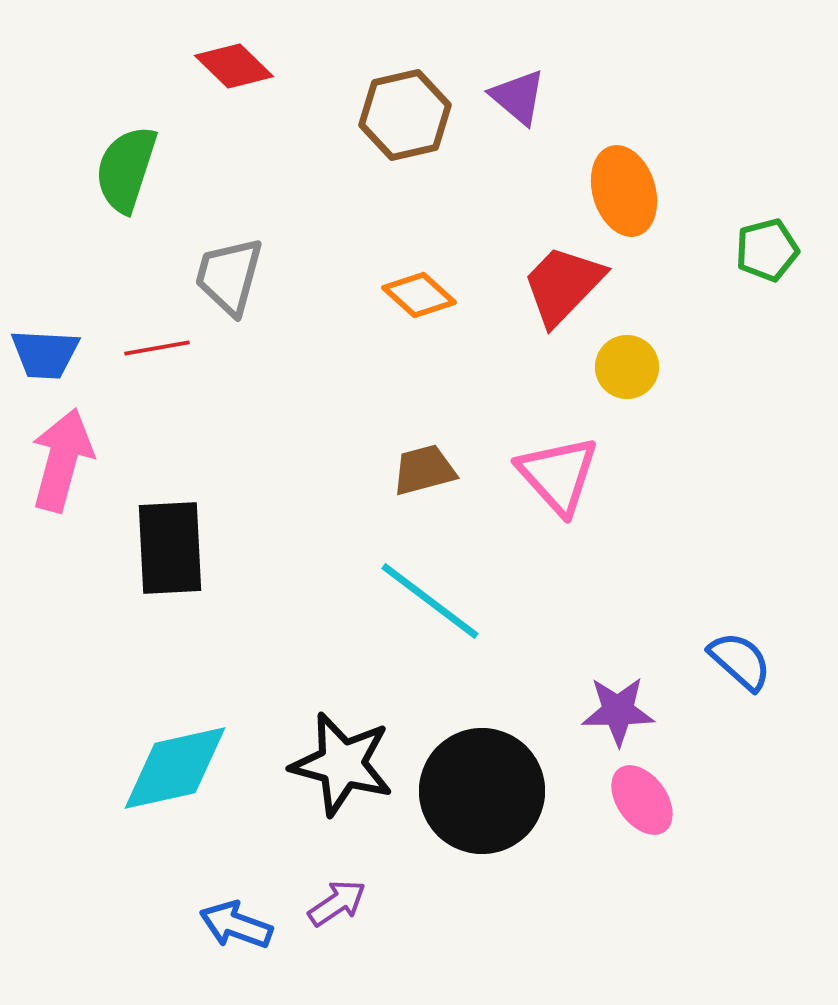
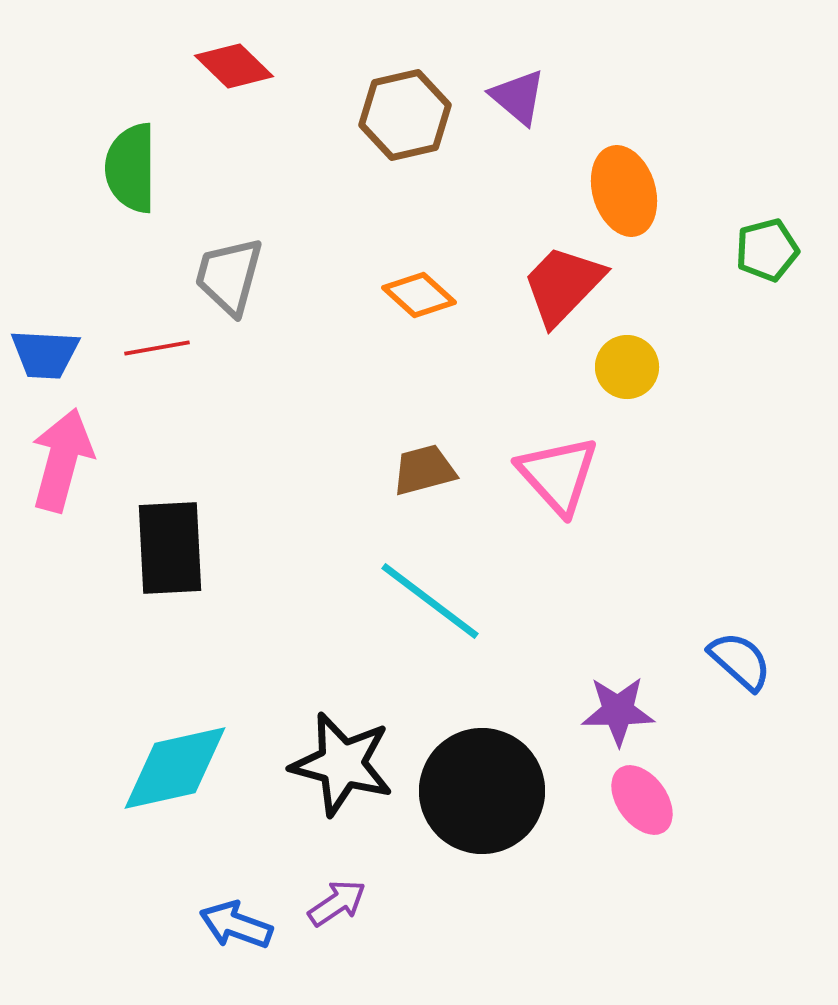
green semicircle: moved 5 px right, 1 px up; rotated 18 degrees counterclockwise
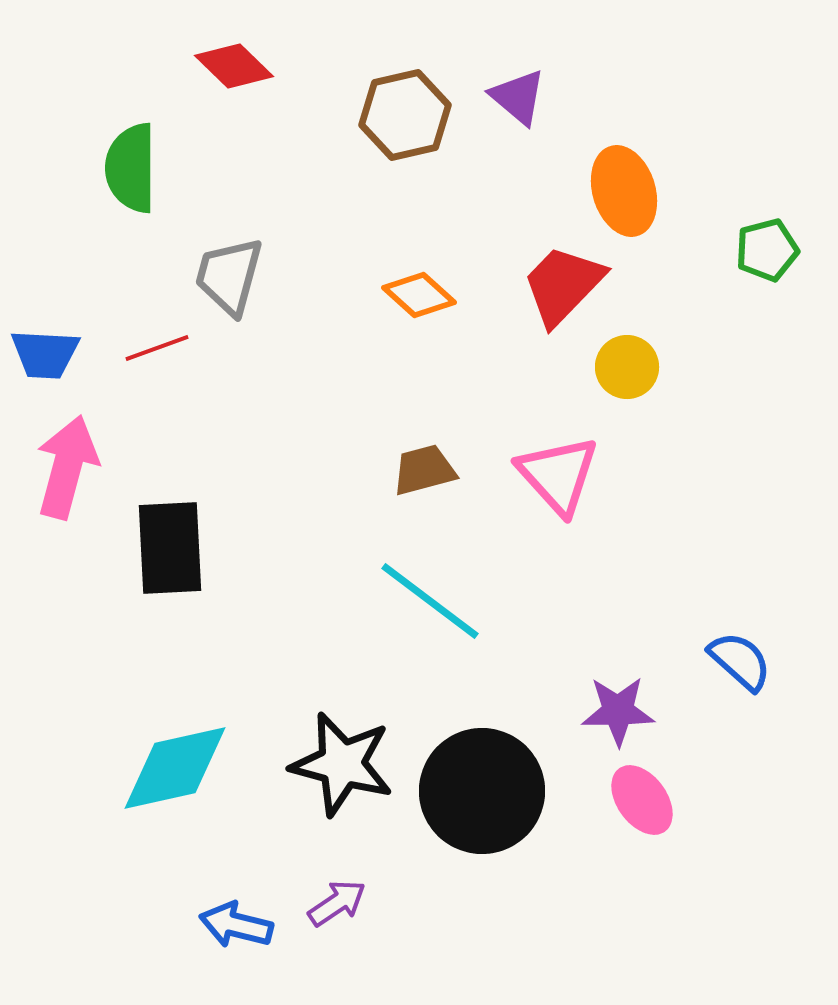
red line: rotated 10 degrees counterclockwise
pink arrow: moved 5 px right, 7 px down
blue arrow: rotated 6 degrees counterclockwise
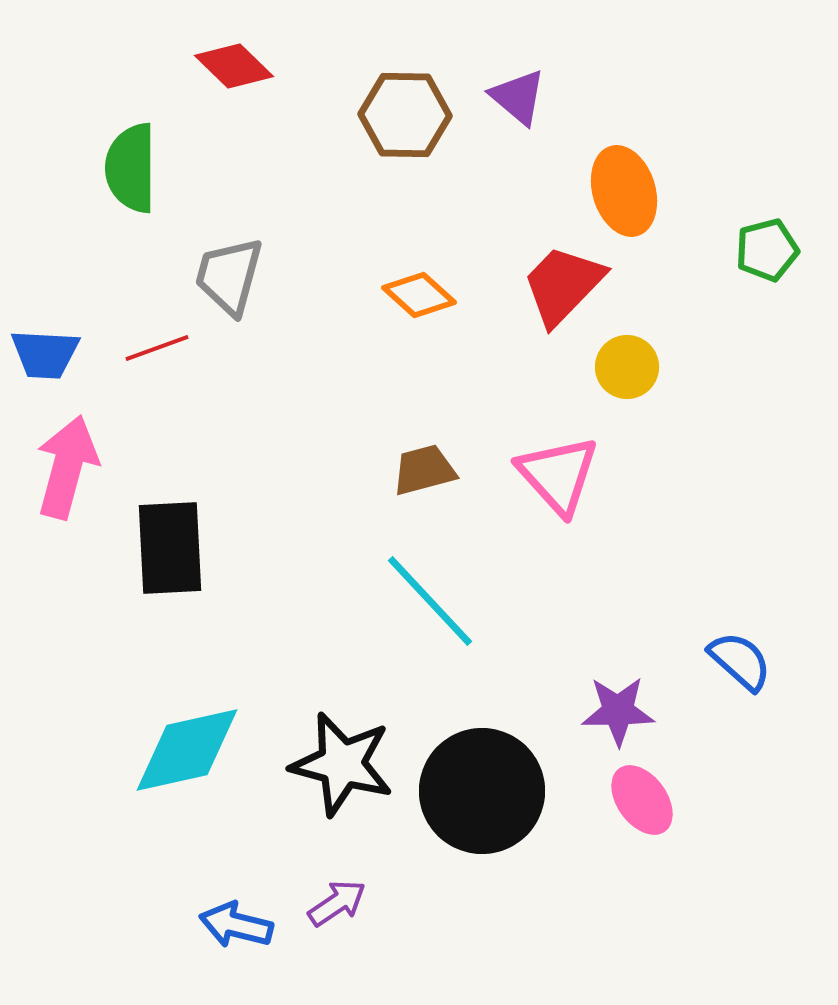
brown hexagon: rotated 14 degrees clockwise
cyan line: rotated 10 degrees clockwise
cyan diamond: moved 12 px right, 18 px up
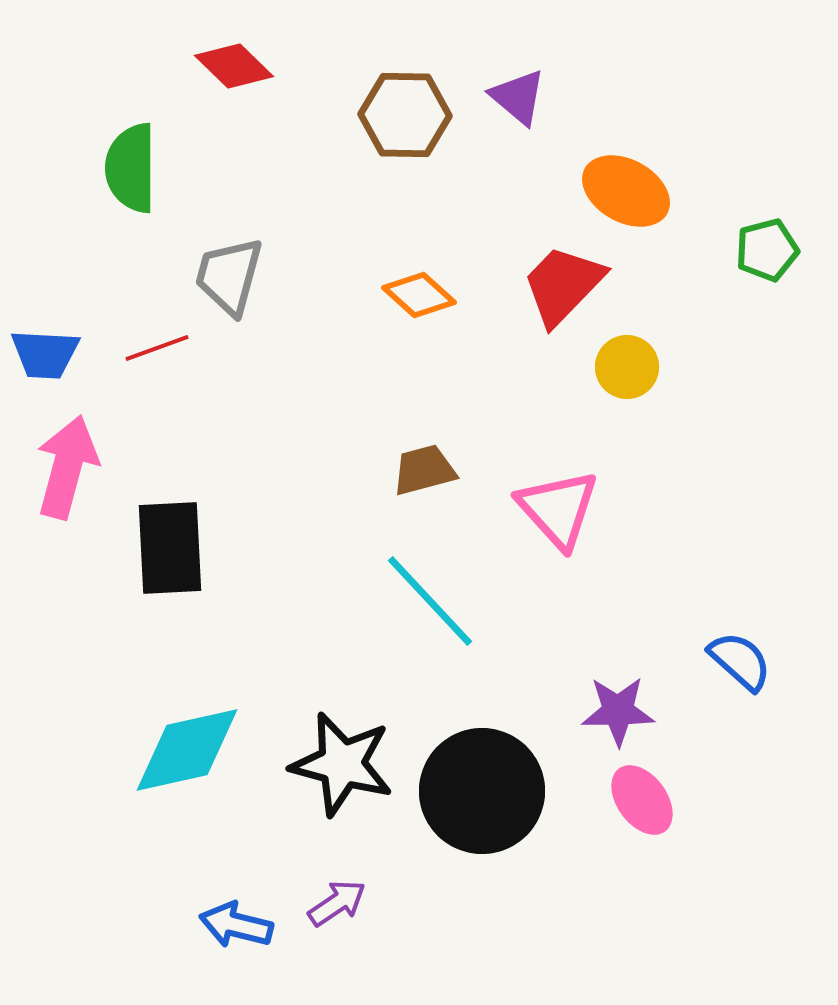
orange ellipse: moved 2 px right; rotated 44 degrees counterclockwise
pink triangle: moved 34 px down
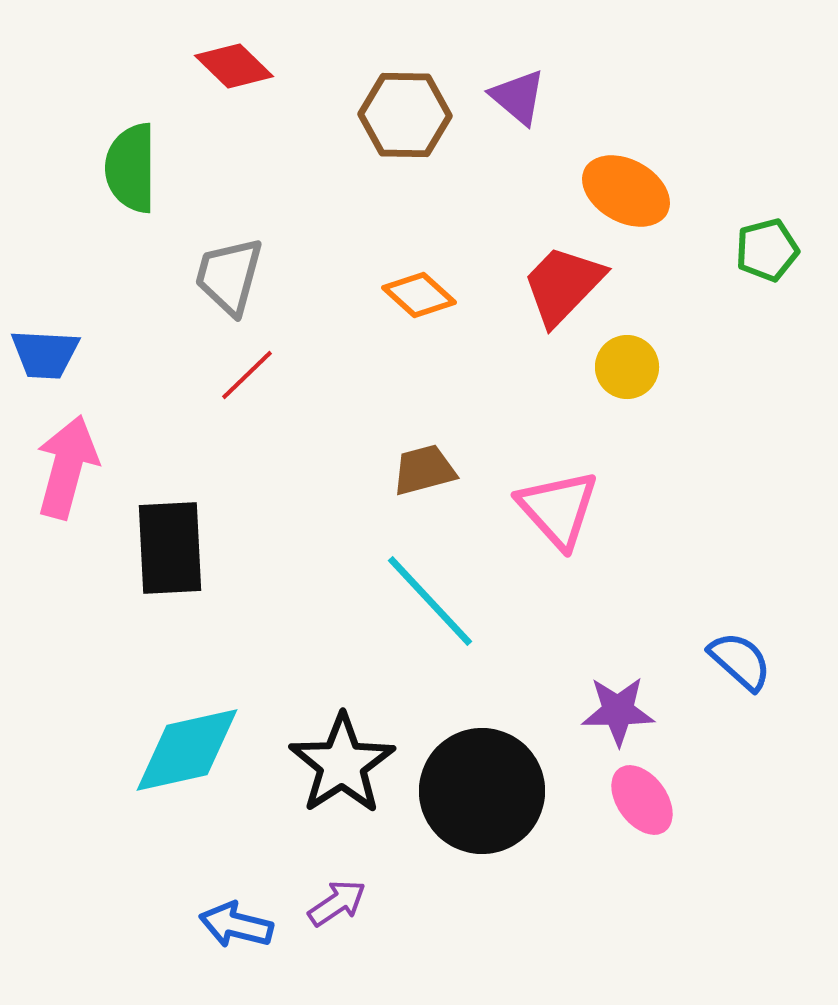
red line: moved 90 px right, 27 px down; rotated 24 degrees counterclockwise
black star: rotated 24 degrees clockwise
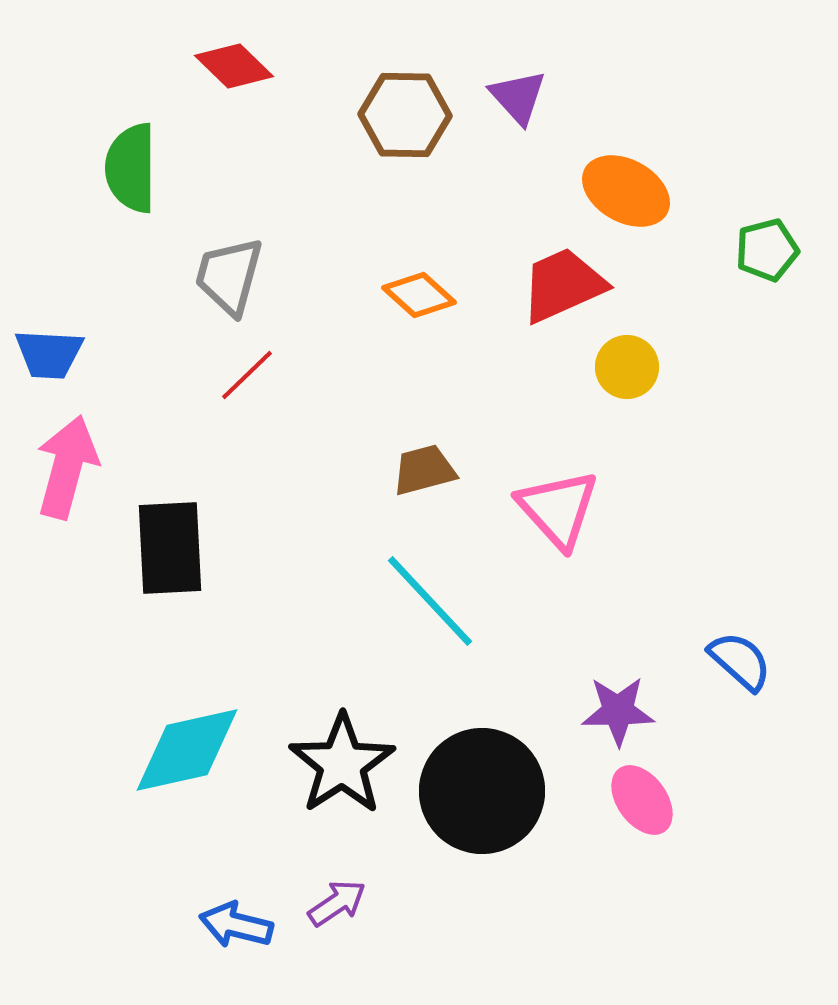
purple triangle: rotated 8 degrees clockwise
red trapezoid: rotated 22 degrees clockwise
blue trapezoid: moved 4 px right
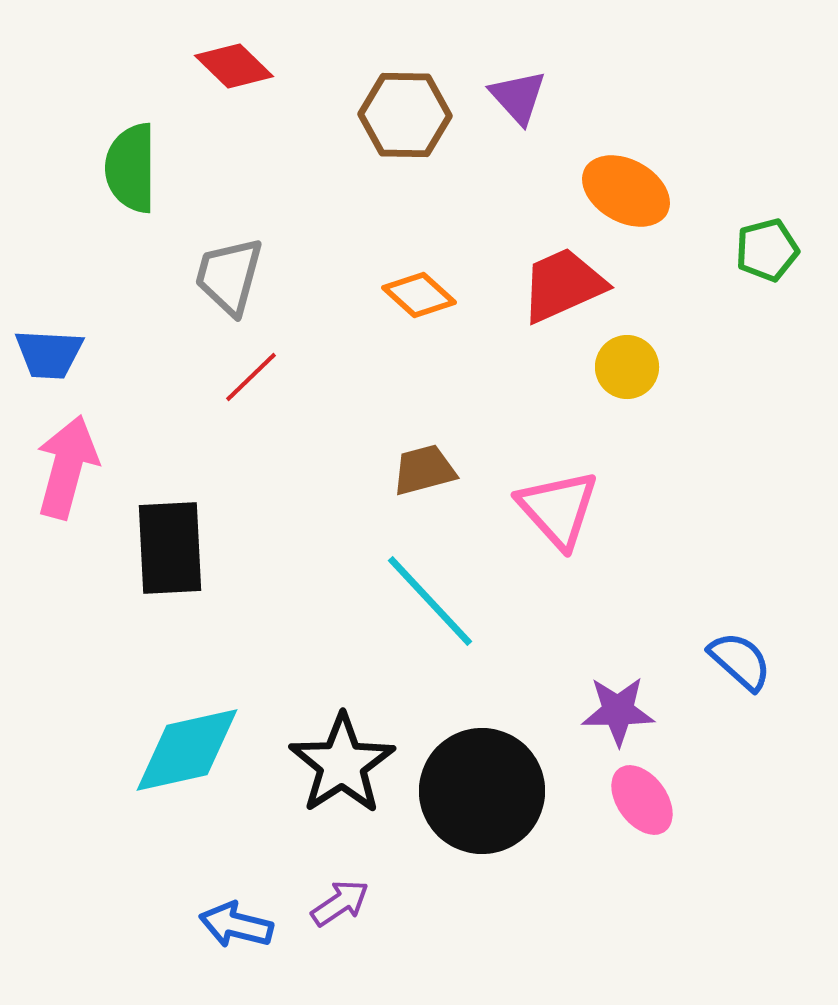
red line: moved 4 px right, 2 px down
purple arrow: moved 3 px right
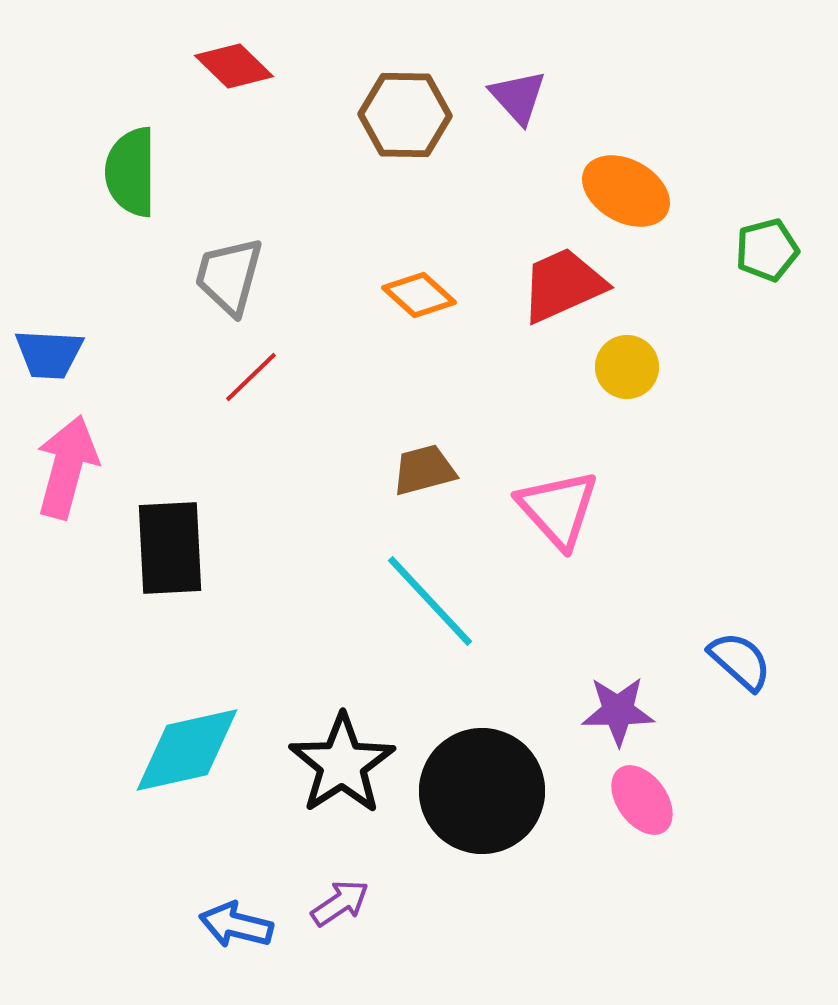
green semicircle: moved 4 px down
